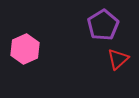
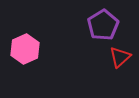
red triangle: moved 2 px right, 2 px up
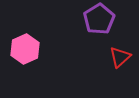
purple pentagon: moved 4 px left, 6 px up
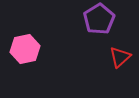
pink hexagon: rotated 12 degrees clockwise
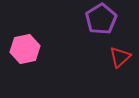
purple pentagon: moved 2 px right
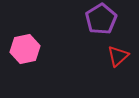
red triangle: moved 2 px left, 1 px up
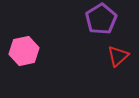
pink hexagon: moved 1 px left, 2 px down
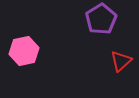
red triangle: moved 3 px right, 5 px down
